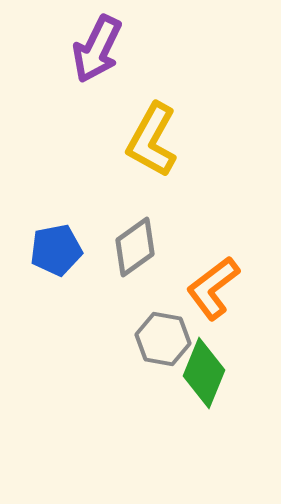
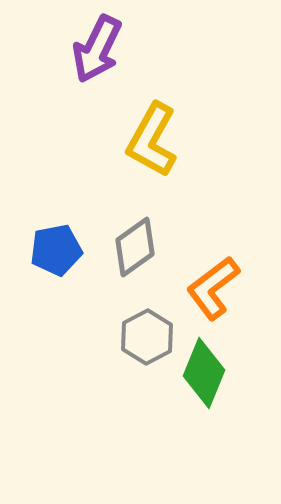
gray hexagon: moved 16 px left, 2 px up; rotated 22 degrees clockwise
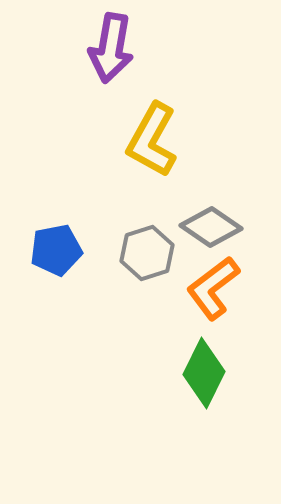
purple arrow: moved 14 px right, 1 px up; rotated 16 degrees counterclockwise
gray diamond: moved 76 px right, 20 px up; rotated 70 degrees clockwise
gray hexagon: moved 84 px up; rotated 10 degrees clockwise
green diamond: rotated 4 degrees clockwise
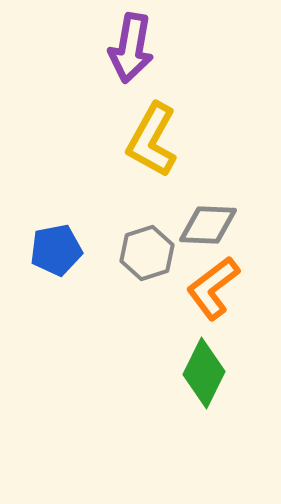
purple arrow: moved 20 px right
gray diamond: moved 3 px left, 2 px up; rotated 32 degrees counterclockwise
